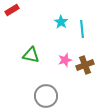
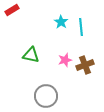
cyan line: moved 1 px left, 2 px up
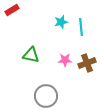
cyan star: rotated 24 degrees clockwise
pink star: rotated 16 degrees clockwise
brown cross: moved 2 px right, 2 px up
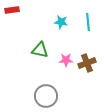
red rectangle: rotated 24 degrees clockwise
cyan star: rotated 24 degrees clockwise
cyan line: moved 7 px right, 5 px up
green triangle: moved 9 px right, 5 px up
pink star: moved 1 px right
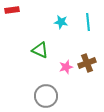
green triangle: rotated 12 degrees clockwise
pink star: moved 7 px down; rotated 16 degrees counterclockwise
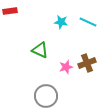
red rectangle: moved 2 px left, 1 px down
cyan line: rotated 60 degrees counterclockwise
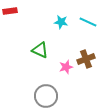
brown cross: moved 1 px left, 4 px up
